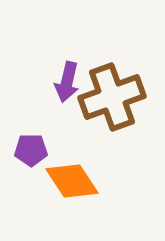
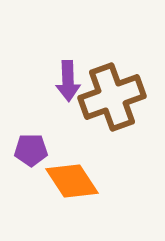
purple arrow: moved 1 px right, 1 px up; rotated 15 degrees counterclockwise
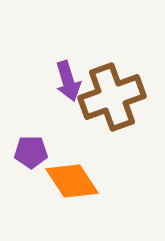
purple arrow: rotated 15 degrees counterclockwise
purple pentagon: moved 2 px down
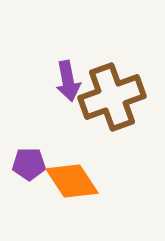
purple arrow: rotated 6 degrees clockwise
purple pentagon: moved 2 px left, 12 px down
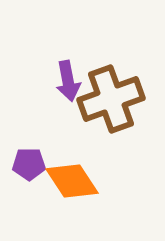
brown cross: moved 1 px left, 2 px down
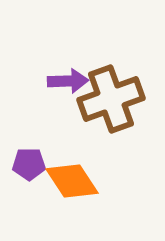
purple arrow: rotated 81 degrees counterclockwise
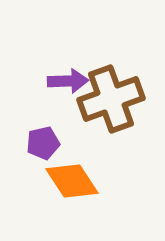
purple pentagon: moved 14 px right, 21 px up; rotated 12 degrees counterclockwise
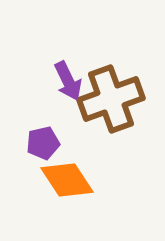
purple arrow: rotated 66 degrees clockwise
orange diamond: moved 5 px left, 1 px up
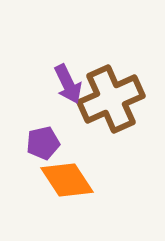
purple arrow: moved 3 px down
brown cross: rotated 4 degrees counterclockwise
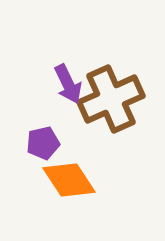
orange diamond: moved 2 px right
